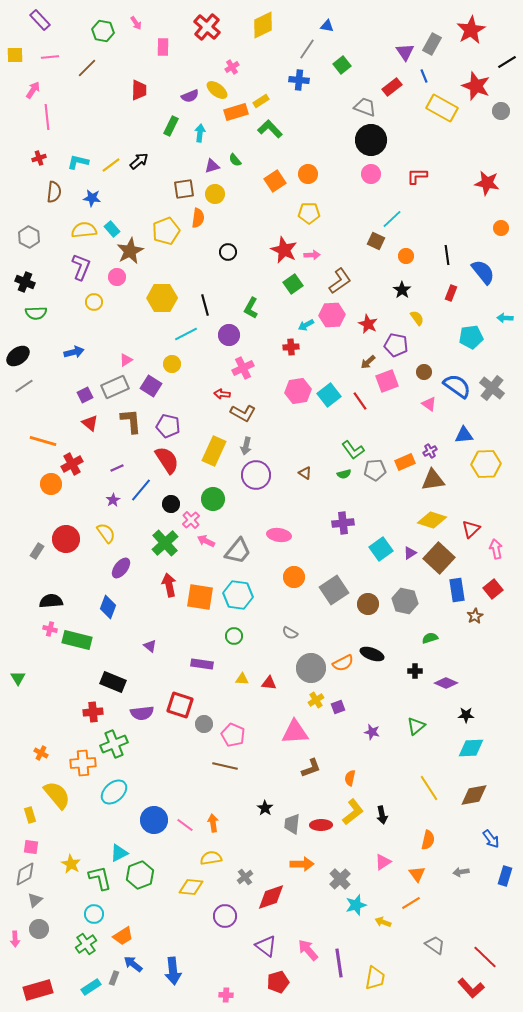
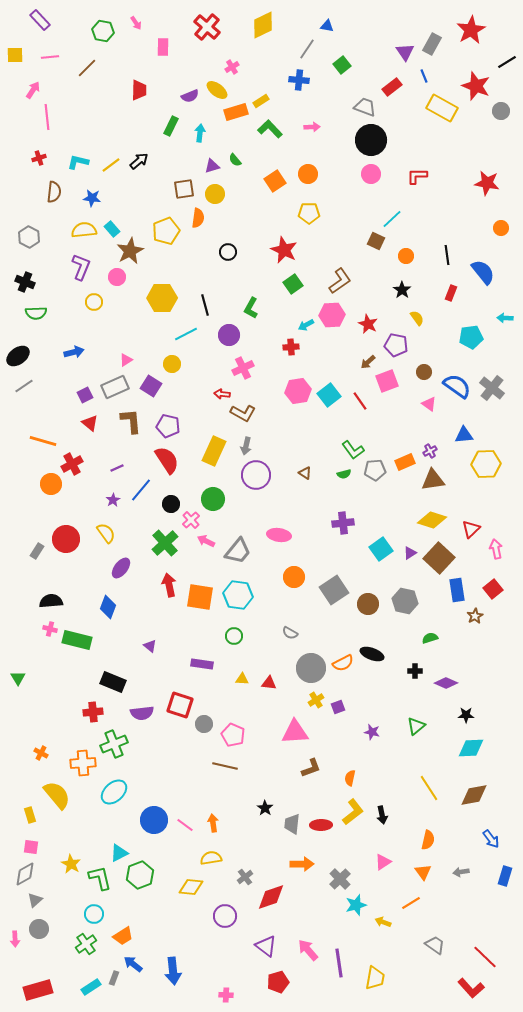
pink arrow at (312, 255): moved 128 px up
orange triangle at (417, 874): moved 6 px right, 2 px up
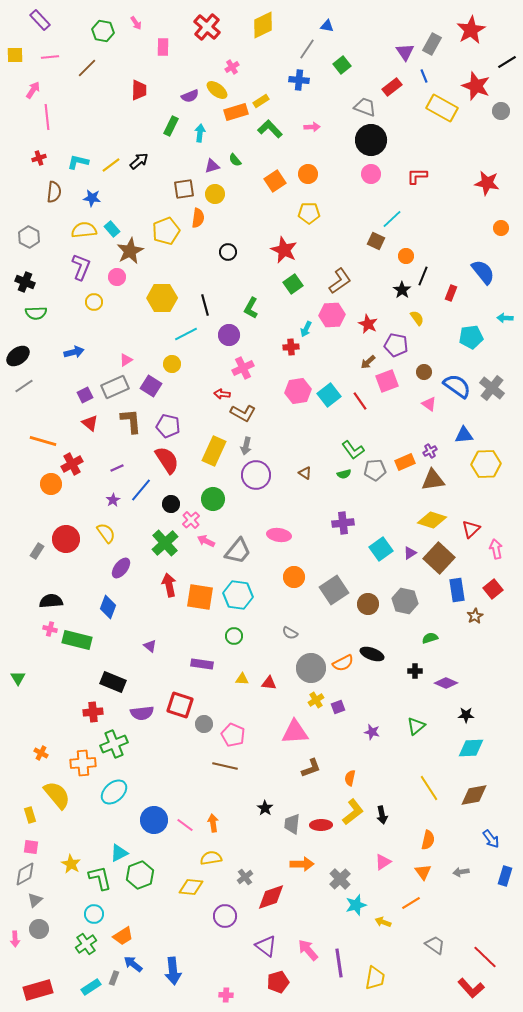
black line at (447, 255): moved 24 px left, 21 px down; rotated 30 degrees clockwise
cyan arrow at (306, 325): moved 4 px down; rotated 35 degrees counterclockwise
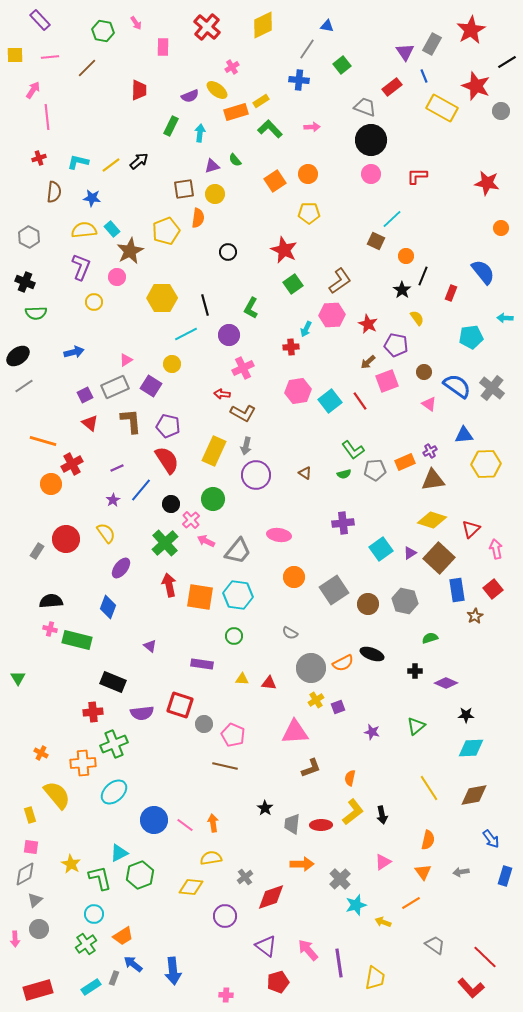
cyan square at (329, 395): moved 1 px right, 6 px down
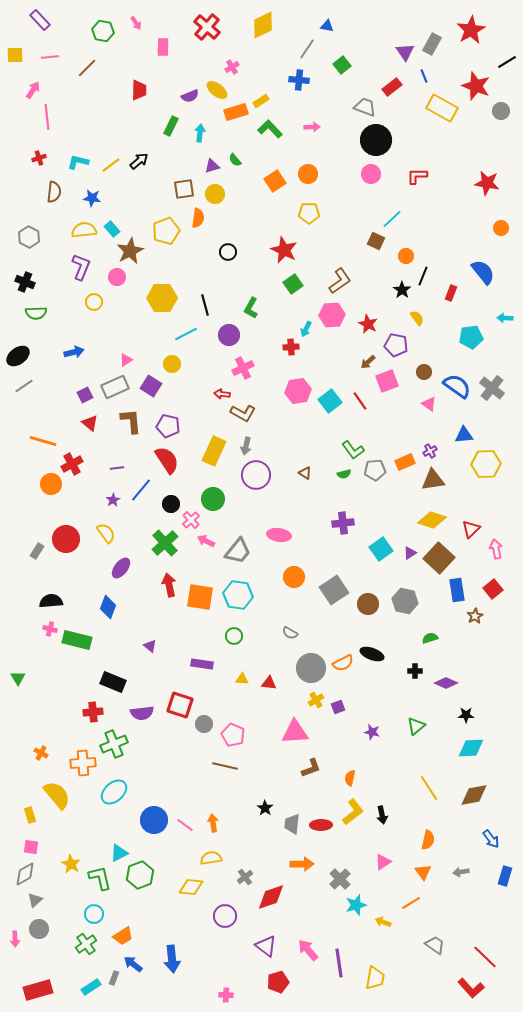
black circle at (371, 140): moved 5 px right
purple line at (117, 468): rotated 16 degrees clockwise
blue arrow at (173, 971): moved 1 px left, 12 px up
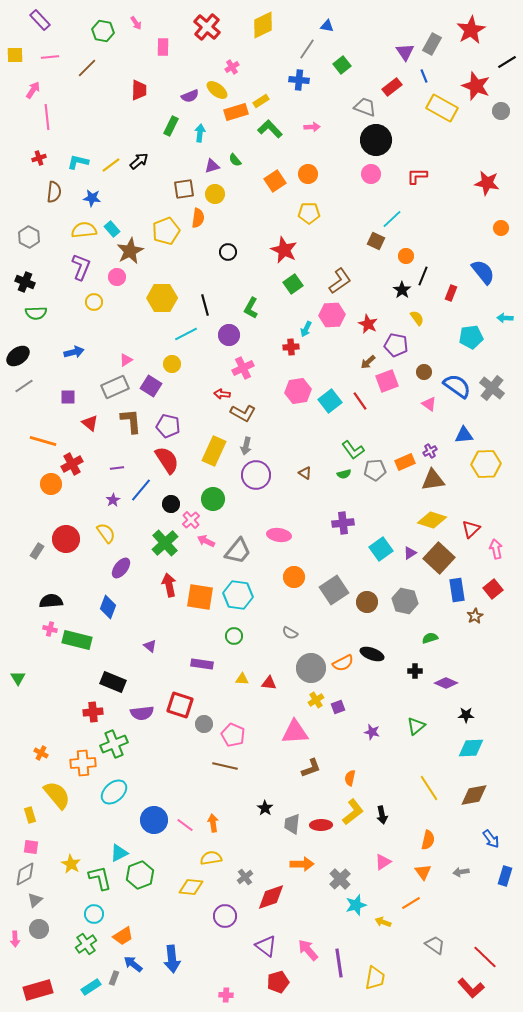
purple square at (85, 395): moved 17 px left, 2 px down; rotated 28 degrees clockwise
brown circle at (368, 604): moved 1 px left, 2 px up
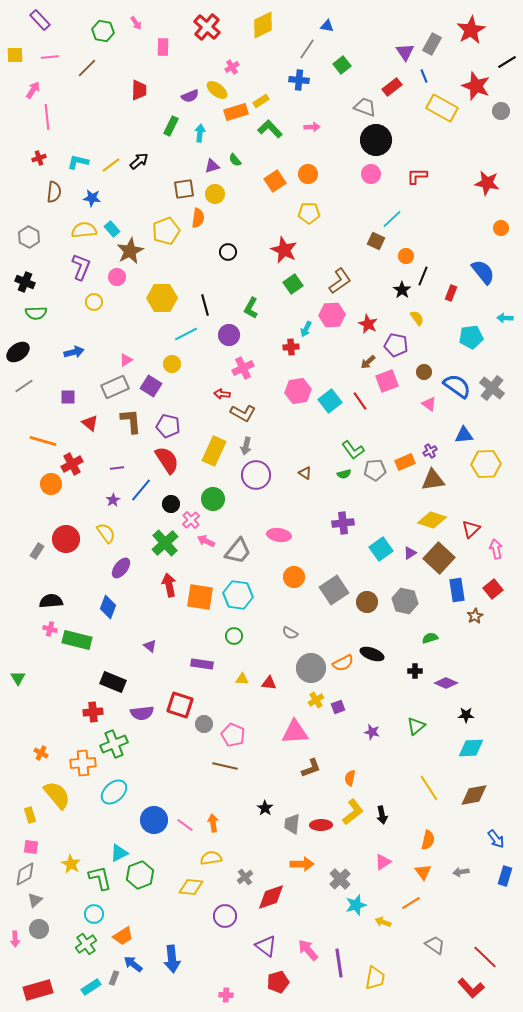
black ellipse at (18, 356): moved 4 px up
blue arrow at (491, 839): moved 5 px right
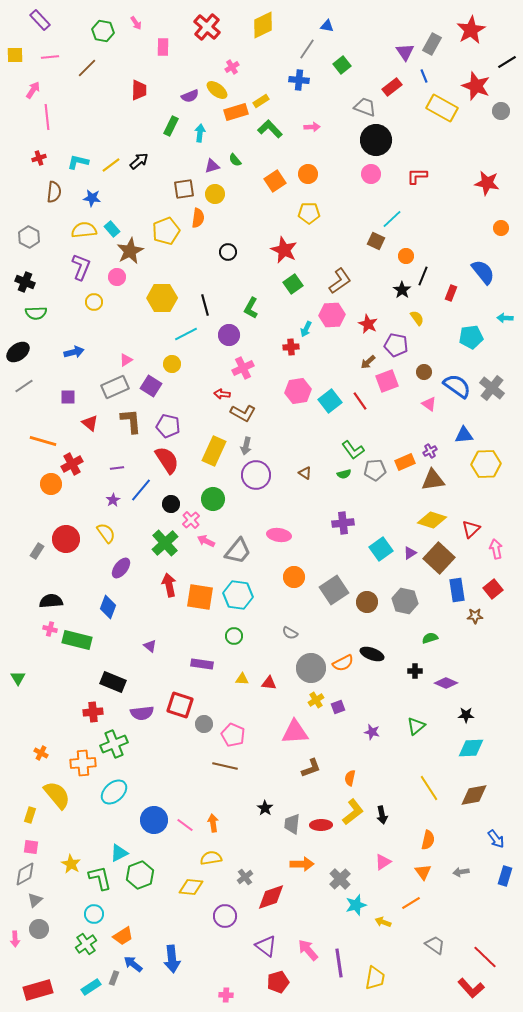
brown star at (475, 616): rotated 28 degrees clockwise
yellow rectangle at (30, 815): rotated 35 degrees clockwise
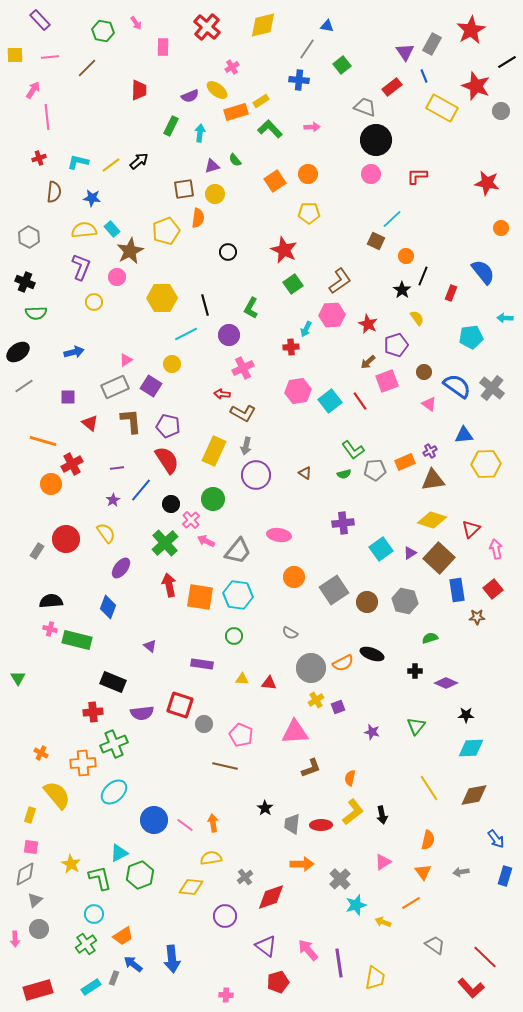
yellow diamond at (263, 25): rotated 12 degrees clockwise
purple pentagon at (396, 345): rotated 30 degrees counterclockwise
brown star at (475, 616): moved 2 px right, 1 px down
green triangle at (416, 726): rotated 12 degrees counterclockwise
pink pentagon at (233, 735): moved 8 px right
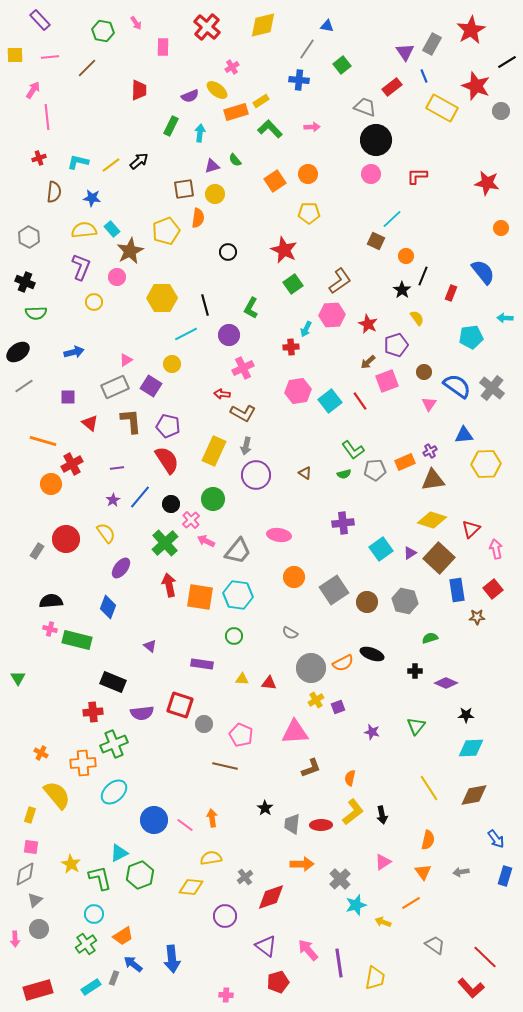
pink triangle at (429, 404): rotated 28 degrees clockwise
blue line at (141, 490): moved 1 px left, 7 px down
orange arrow at (213, 823): moved 1 px left, 5 px up
